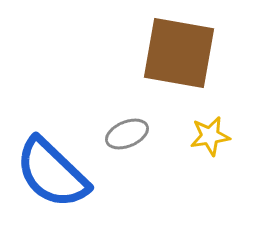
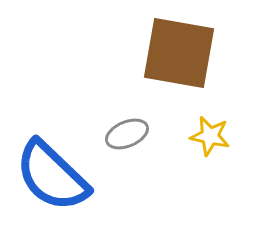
yellow star: rotated 21 degrees clockwise
blue semicircle: moved 3 px down
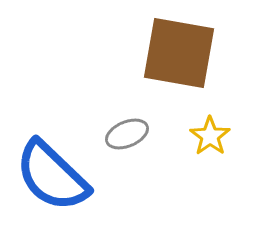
yellow star: rotated 24 degrees clockwise
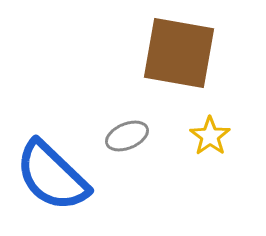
gray ellipse: moved 2 px down
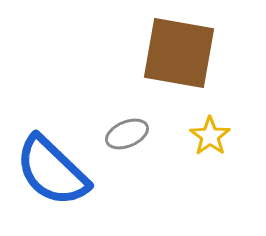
gray ellipse: moved 2 px up
blue semicircle: moved 5 px up
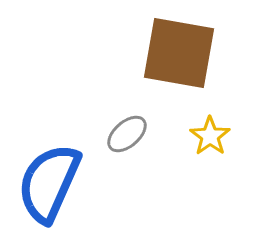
gray ellipse: rotated 18 degrees counterclockwise
blue semicircle: moved 3 px left, 12 px down; rotated 70 degrees clockwise
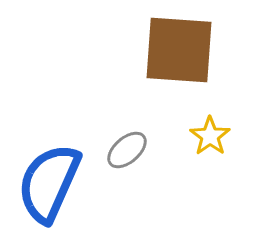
brown square: moved 3 px up; rotated 6 degrees counterclockwise
gray ellipse: moved 16 px down
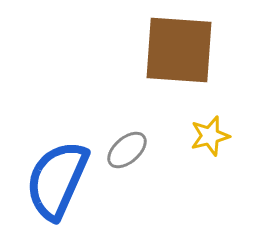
yellow star: rotated 21 degrees clockwise
blue semicircle: moved 8 px right, 3 px up
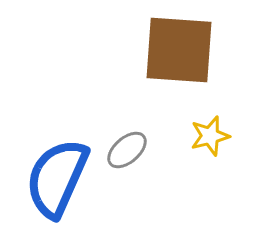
blue semicircle: moved 2 px up
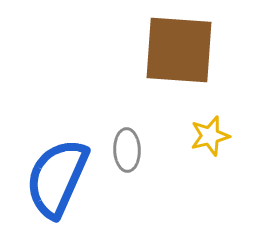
gray ellipse: rotated 51 degrees counterclockwise
